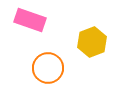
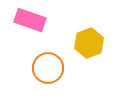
yellow hexagon: moved 3 px left, 1 px down
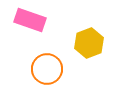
orange circle: moved 1 px left, 1 px down
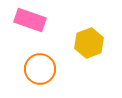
orange circle: moved 7 px left
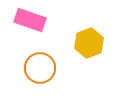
orange circle: moved 1 px up
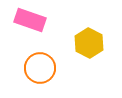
yellow hexagon: rotated 12 degrees counterclockwise
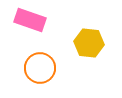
yellow hexagon: rotated 20 degrees counterclockwise
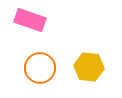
yellow hexagon: moved 24 px down
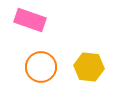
orange circle: moved 1 px right, 1 px up
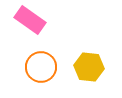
pink rectangle: rotated 16 degrees clockwise
